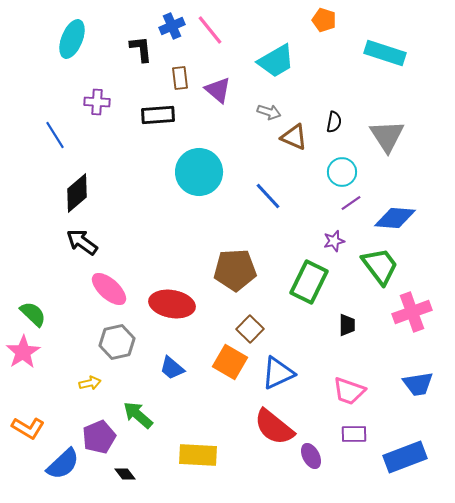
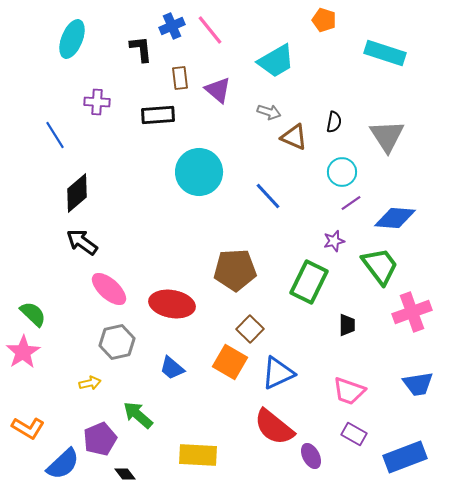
purple rectangle at (354, 434): rotated 30 degrees clockwise
purple pentagon at (99, 437): moved 1 px right, 2 px down
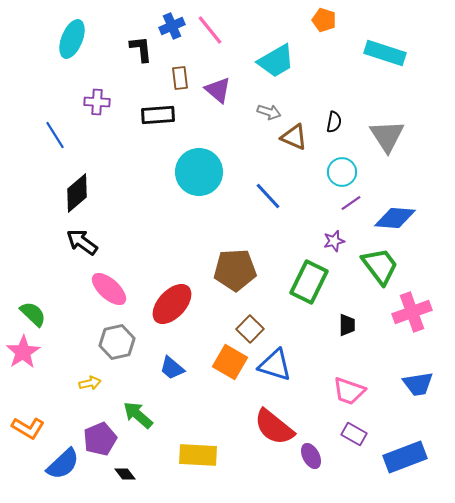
red ellipse at (172, 304): rotated 57 degrees counterclockwise
blue triangle at (278, 373): moved 3 px left, 8 px up; rotated 42 degrees clockwise
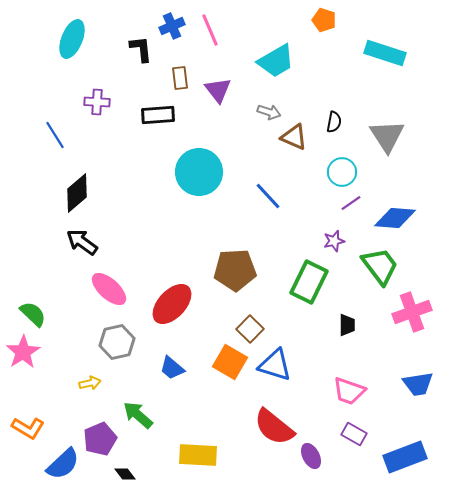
pink line at (210, 30): rotated 16 degrees clockwise
purple triangle at (218, 90): rotated 12 degrees clockwise
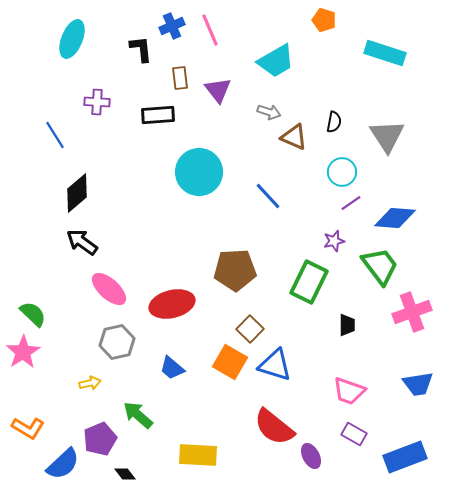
red ellipse at (172, 304): rotated 33 degrees clockwise
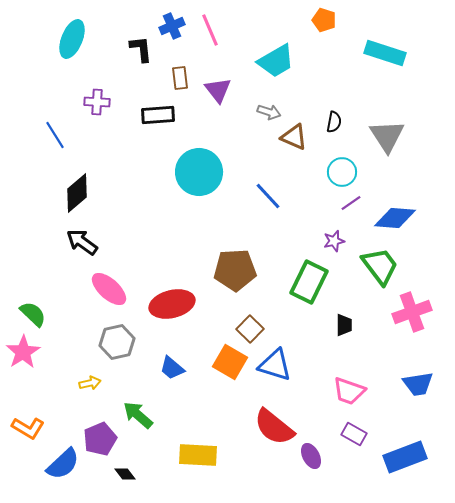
black trapezoid at (347, 325): moved 3 px left
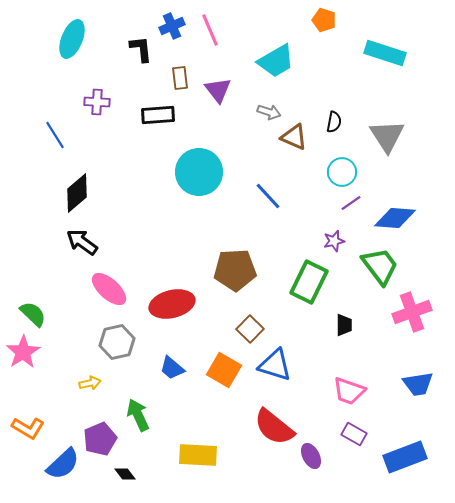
orange square at (230, 362): moved 6 px left, 8 px down
green arrow at (138, 415): rotated 24 degrees clockwise
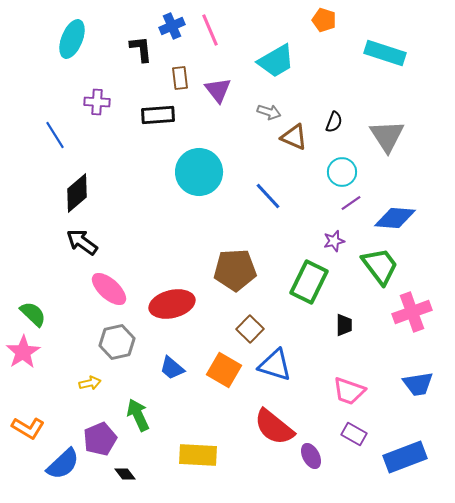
black semicircle at (334, 122): rotated 10 degrees clockwise
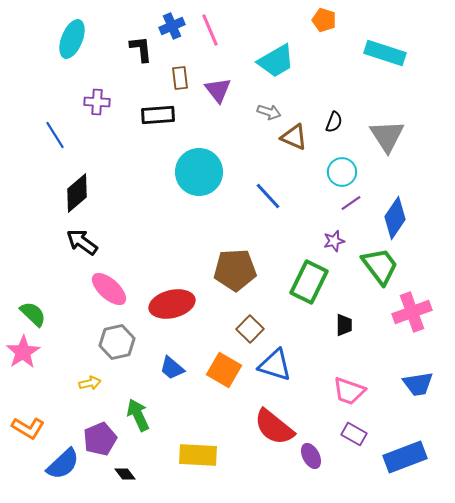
blue diamond at (395, 218): rotated 60 degrees counterclockwise
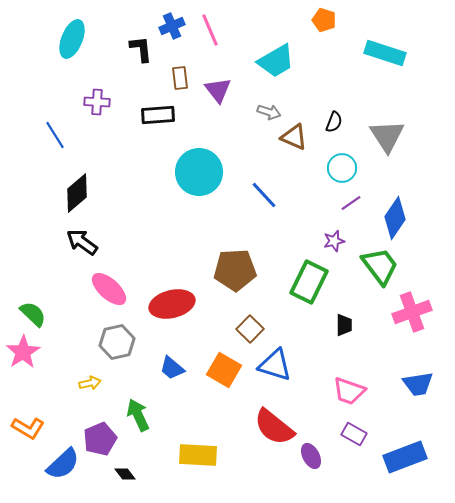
cyan circle at (342, 172): moved 4 px up
blue line at (268, 196): moved 4 px left, 1 px up
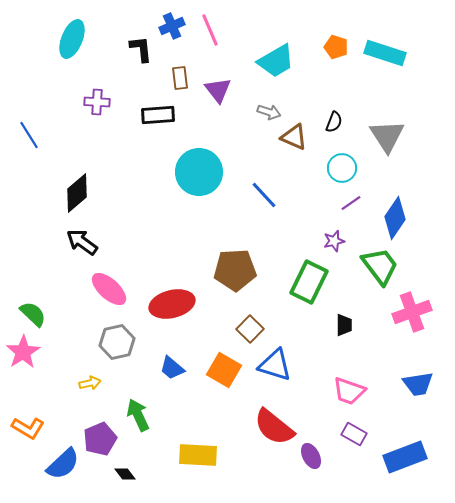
orange pentagon at (324, 20): moved 12 px right, 27 px down
blue line at (55, 135): moved 26 px left
